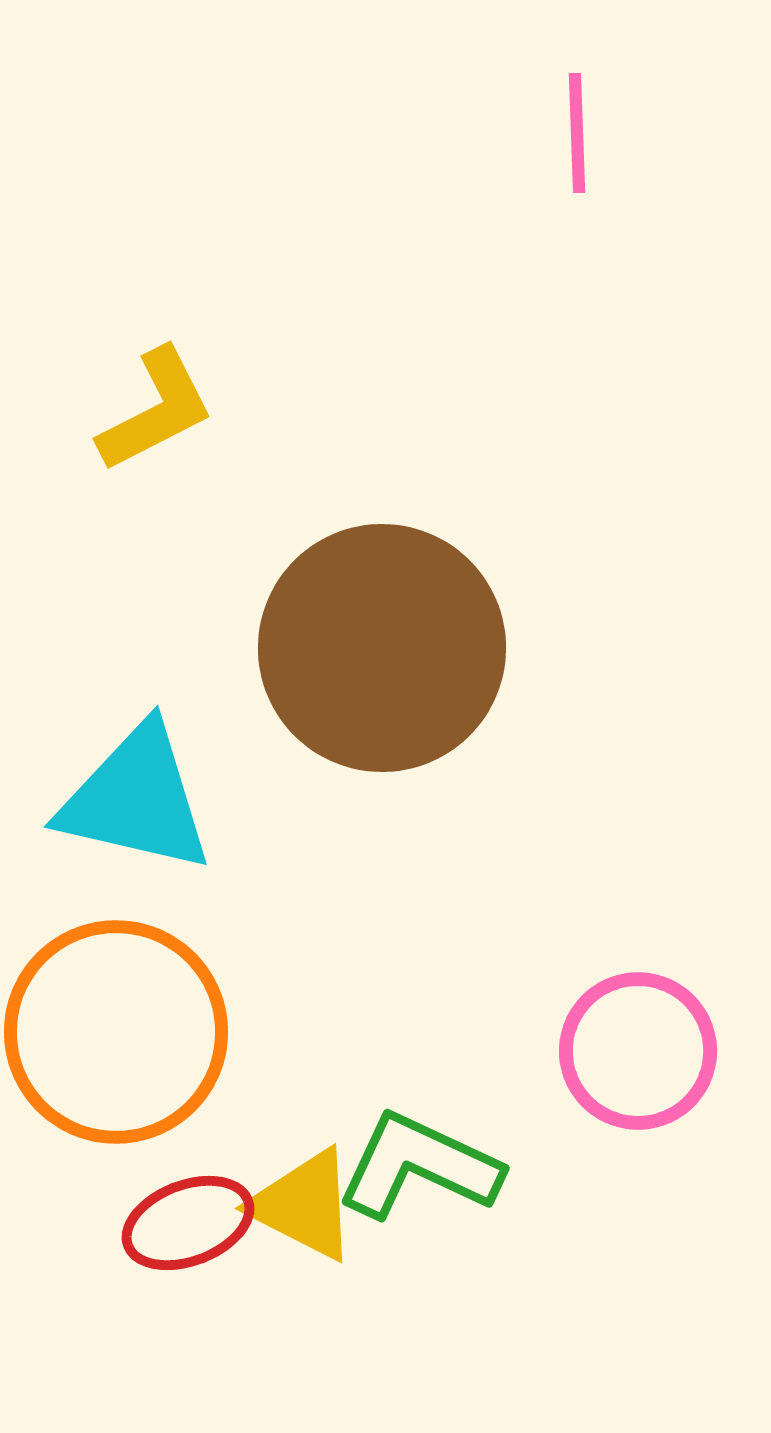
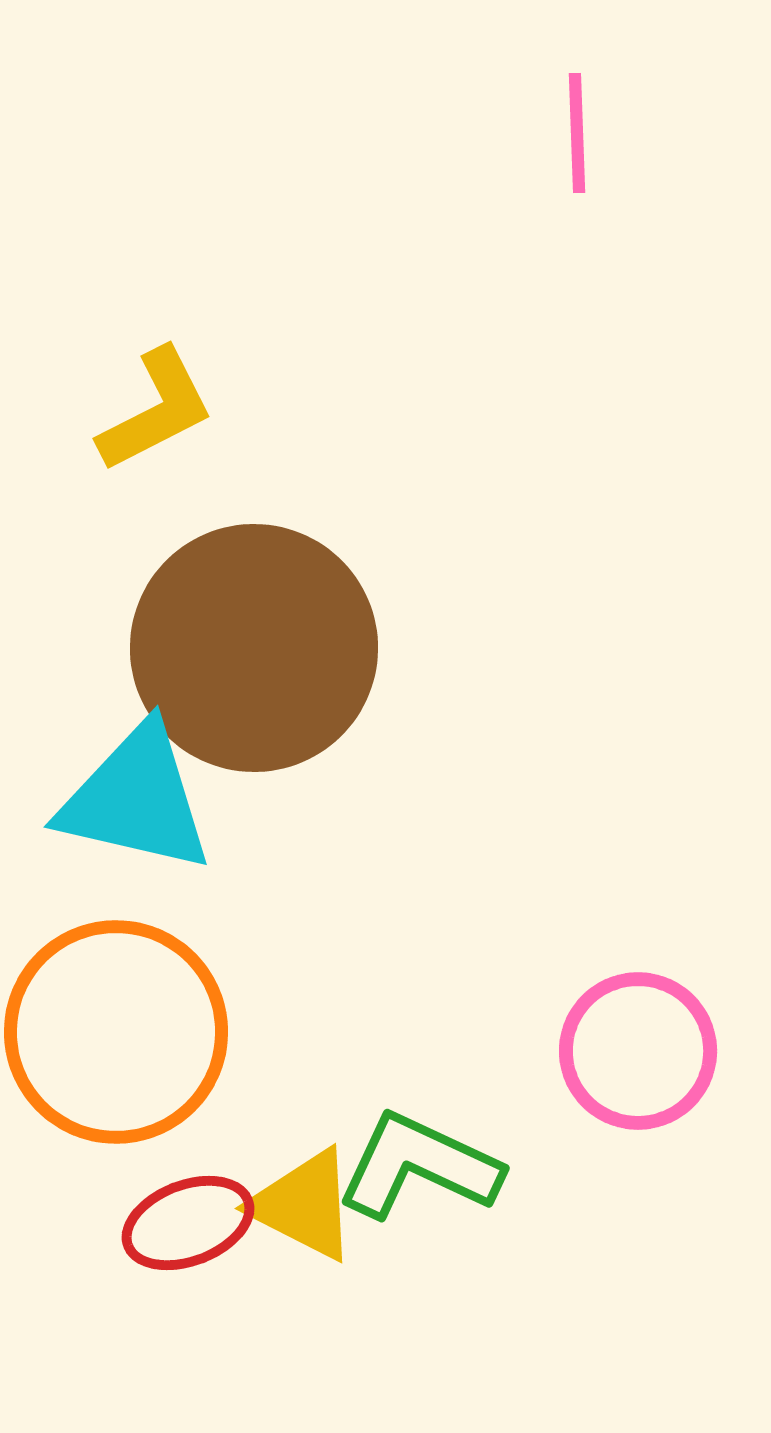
brown circle: moved 128 px left
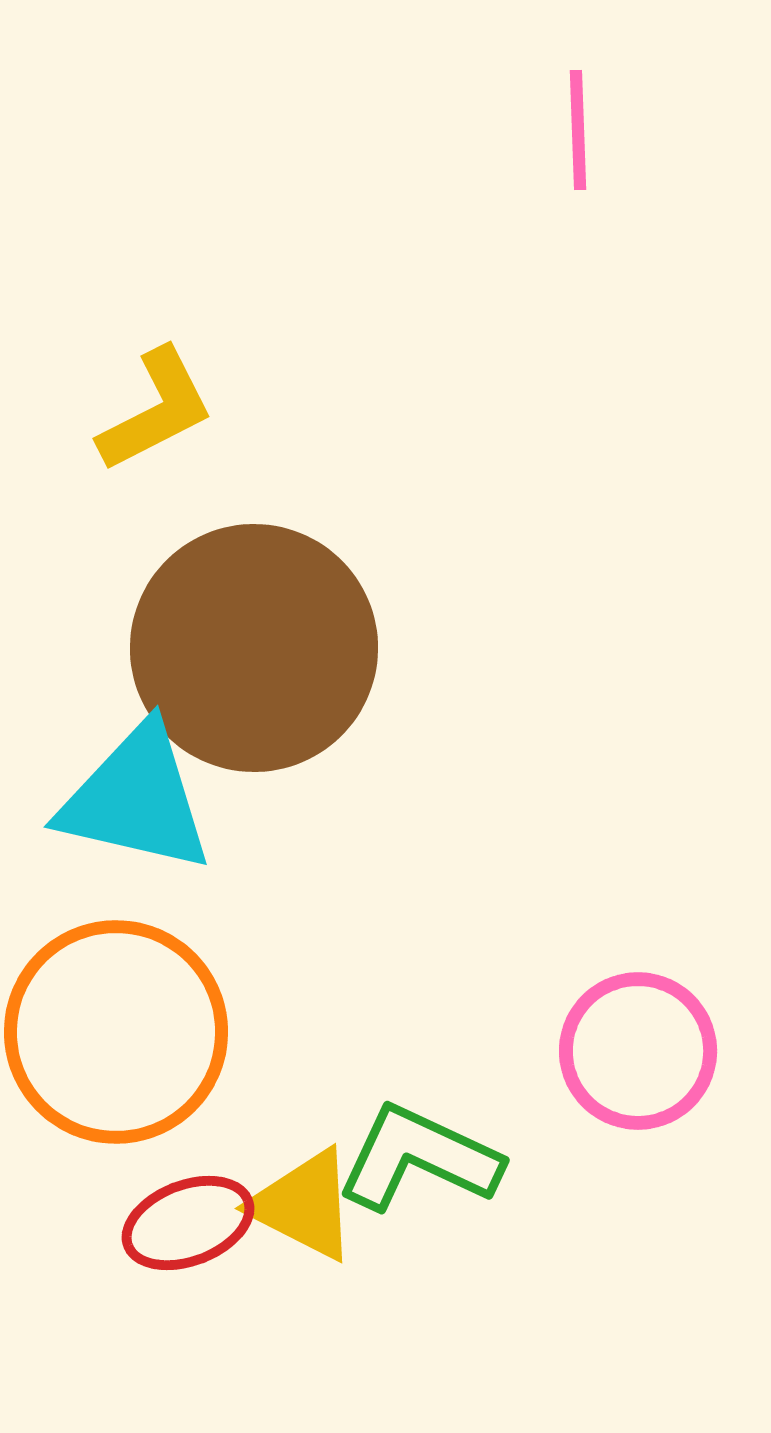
pink line: moved 1 px right, 3 px up
green L-shape: moved 8 px up
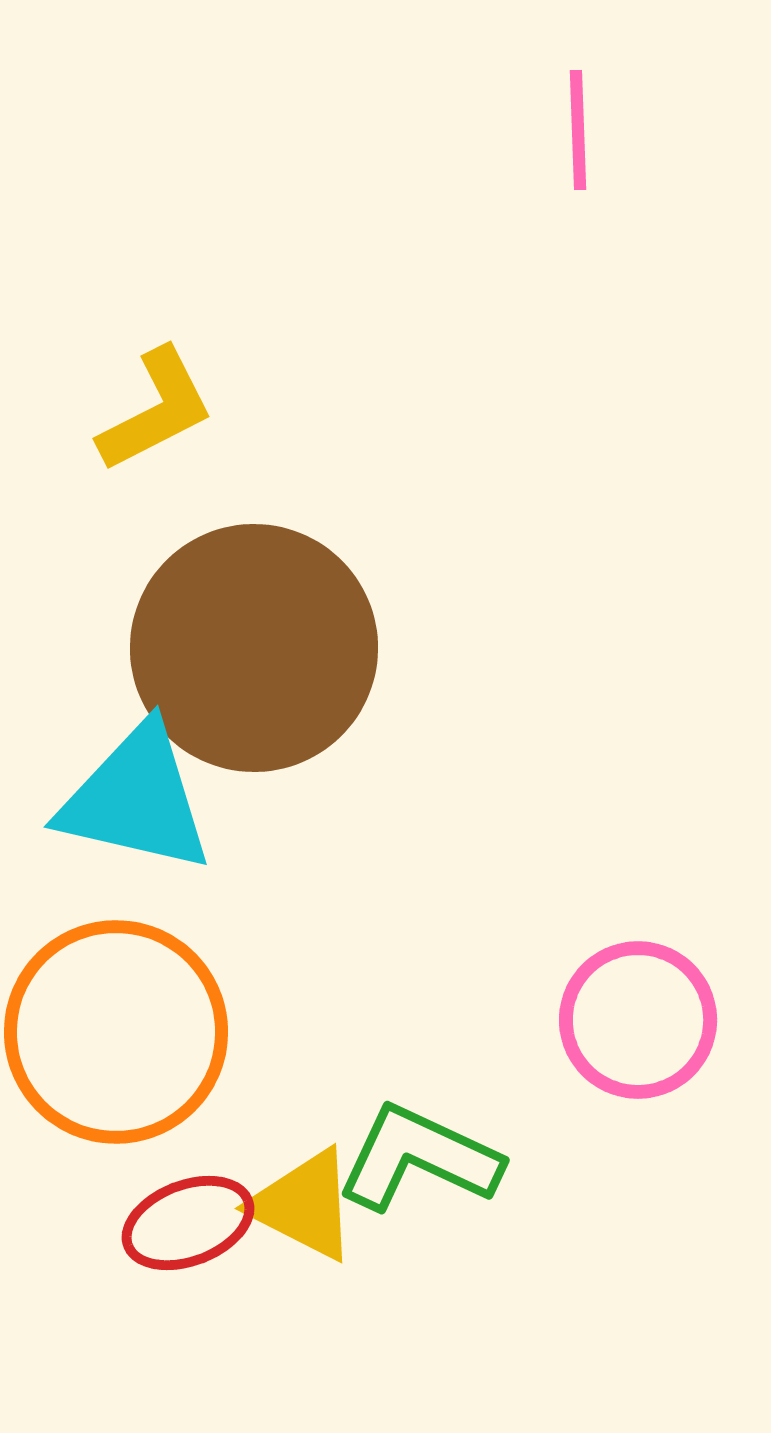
pink circle: moved 31 px up
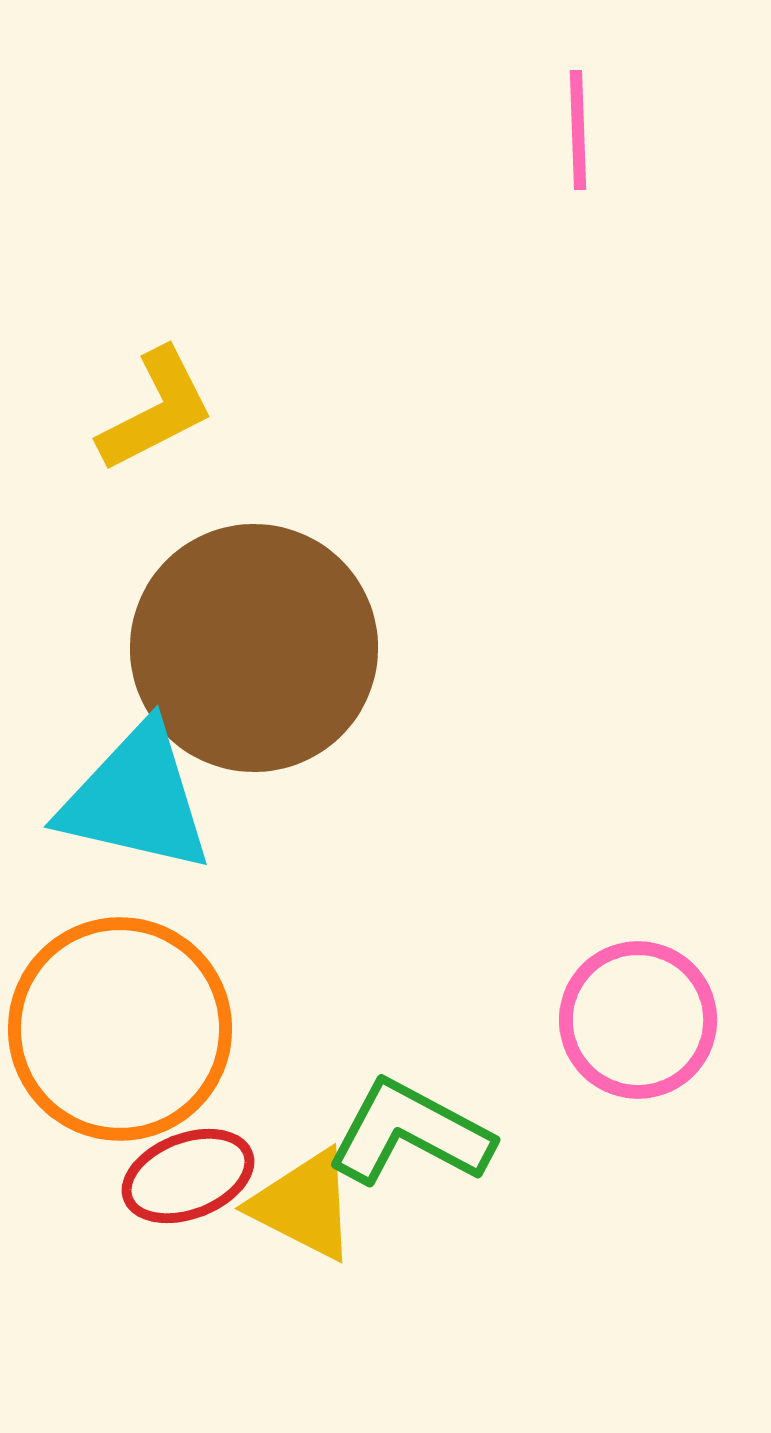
orange circle: moved 4 px right, 3 px up
green L-shape: moved 9 px left, 25 px up; rotated 3 degrees clockwise
red ellipse: moved 47 px up
